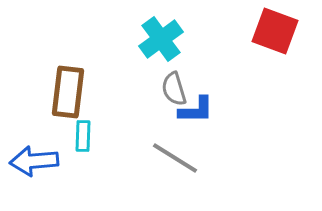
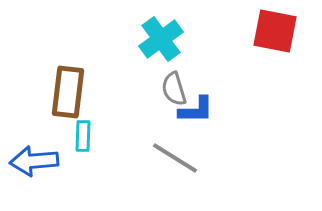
red square: rotated 9 degrees counterclockwise
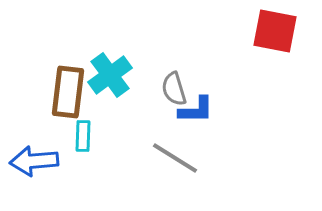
cyan cross: moved 51 px left, 36 px down
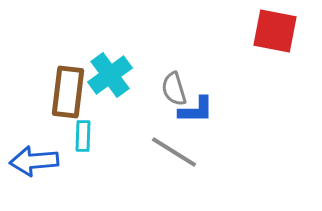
gray line: moved 1 px left, 6 px up
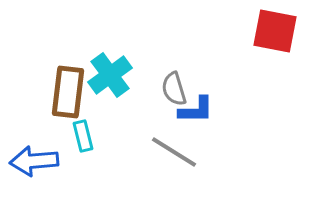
cyan rectangle: rotated 16 degrees counterclockwise
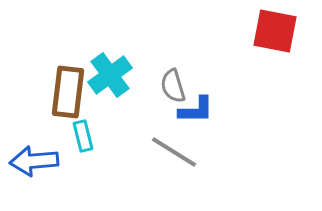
gray semicircle: moved 1 px left, 3 px up
